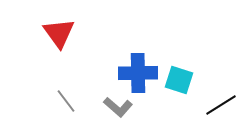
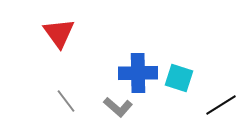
cyan square: moved 2 px up
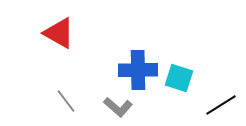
red triangle: rotated 24 degrees counterclockwise
blue cross: moved 3 px up
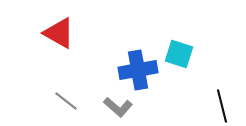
blue cross: rotated 9 degrees counterclockwise
cyan square: moved 24 px up
gray line: rotated 15 degrees counterclockwise
black line: moved 1 px right, 1 px down; rotated 72 degrees counterclockwise
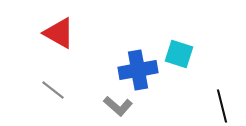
gray line: moved 13 px left, 11 px up
gray L-shape: moved 1 px up
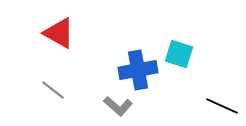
black line: rotated 52 degrees counterclockwise
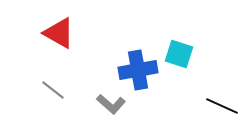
gray L-shape: moved 7 px left, 2 px up
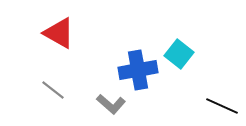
cyan square: rotated 20 degrees clockwise
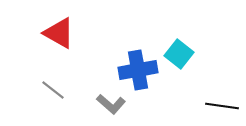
black line: rotated 16 degrees counterclockwise
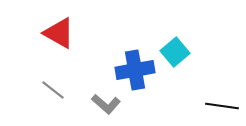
cyan square: moved 4 px left, 2 px up; rotated 12 degrees clockwise
blue cross: moved 3 px left
gray L-shape: moved 5 px left
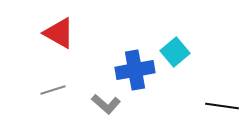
gray line: rotated 55 degrees counterclockwise
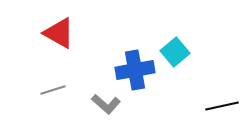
black line: rotated 20 degrees counterclockwise
